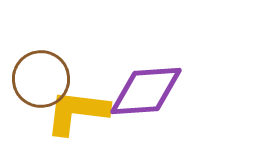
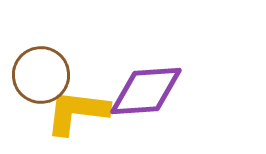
brown circle: moved 4 px up
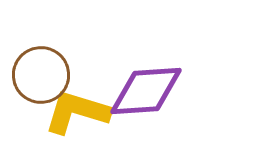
yellow L-shape: rotated 10 degrees clockwise
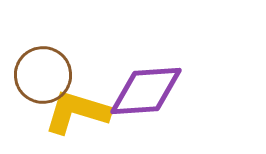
brown circle: moved 2 px right
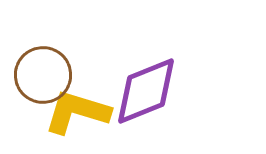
purple diamond: rotated 18 degrees counterclockwise
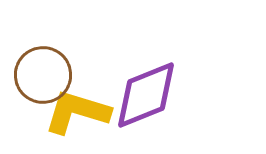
purple diamond: moved 4 px down
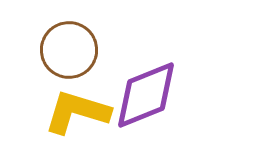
brown circle: moved 26 px right, 25 px up
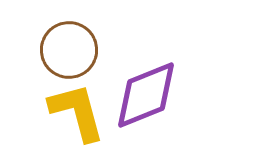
yellow L-shape: rotated 58 degrees clockwise
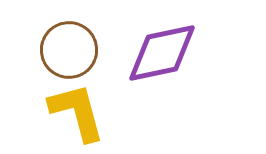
purple diamond: moved 16 px right, 42 px up; rotated 10 degrees clockwise
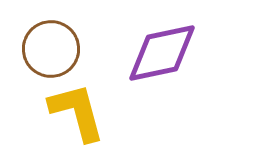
brown circle: moved 18 px left, 1 px up
